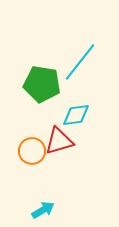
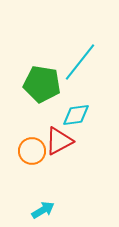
red triangle: rotated 12 degrees counterclockwise
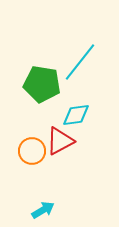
red triangle: moved 1 px right
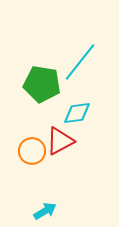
cyan diamond: moved 1 px right, 2 px up
cyan arrow: moved 2 px right, 1 px down
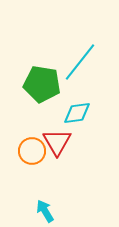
red triangle: moved 3 px left, 1 px down; rotated 32 degrees counterclockwise
cyan arrow: rotated 90 degrees counterclockwise
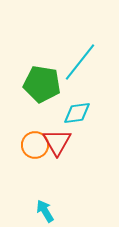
orange circle: moved 3 px right, 6 px up
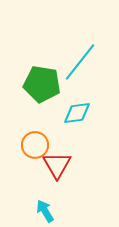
red triangle: moved 23 px down
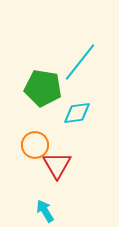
green pentagon: moved 1 px right, 4 px down
